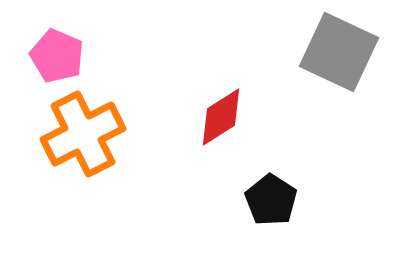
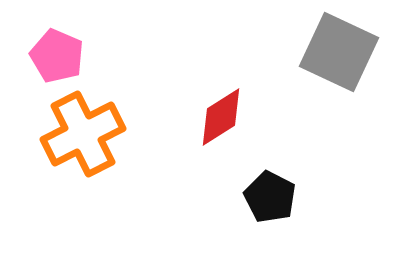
black pentagon: moved 1 px left, 3 px up; rotated 6 degrees counterclockwise
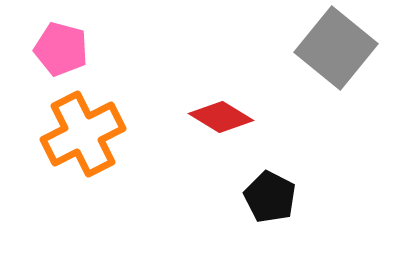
gray square: moved 3 px left, 4 px up; rotated 14 degrees clockwise
pink pentagon: moved 4 px right, 7 px up; rotated 8 degrees counterclockwise
red diamond: rotated 64 degrees clockwise
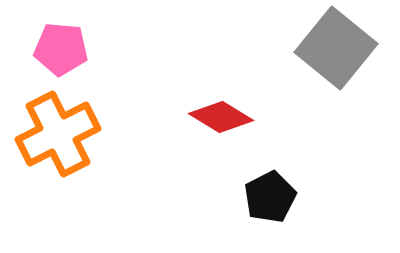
pink pentagon: rotated 10 degrees counterclockwise
orange cross: moved 25 px left
black pentagon: rotated 18 degrees clockwise
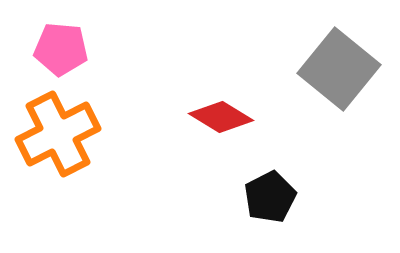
gray square: moved 3 px right, 21 px down
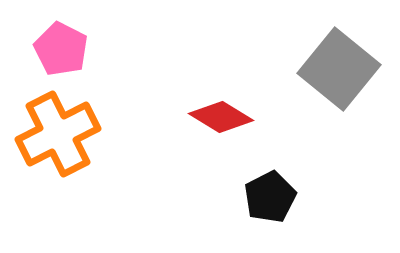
pink pentagon: rotated 22 degrees clockwise
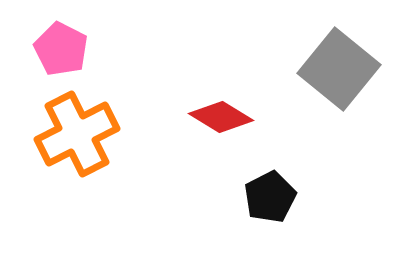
orange cross: moved 19 px right
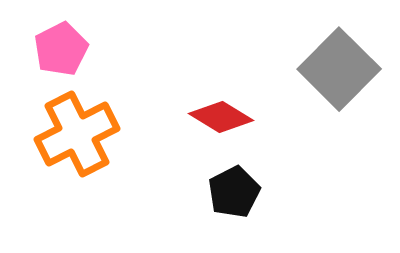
pink pentagon: rotated 18 degrees clockwise
gray square: rotated 6 degrees clockwise
black pentagon: moved 36 px left, 5 px up
